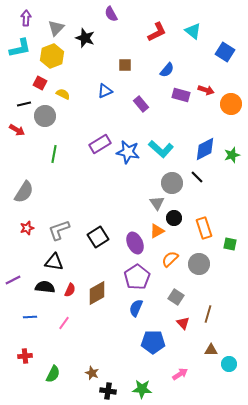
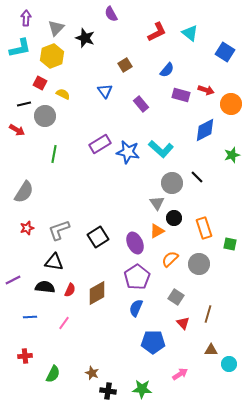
cyan triangle at (193, 31): moved 3 px left, 2 px down
brown square at (125, 65): rotated 32 degrees counterclockwise
blue triangle at (105, 91): rotated 42 degrees counterclockwise
blue diamond at (205, 149): moved 19 px up
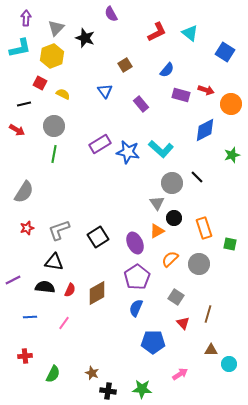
gray circle at (45, 116): moved 9 px right, 10 px down
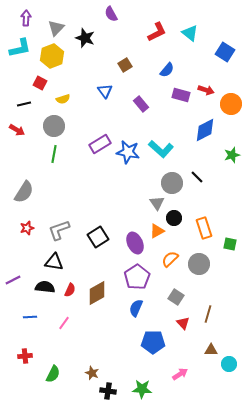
yellow semicircle at (63, 94): moved 5 px down; rotated 136 degrees clockwise
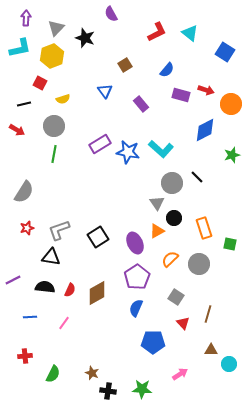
black triangle at (54, 262): moved 3 px left, 5 px up
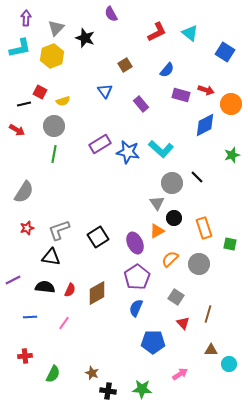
red square at (40, 83): moved 9 px down
yellow semicircle at (63, 99): moved 2 px down
blue diamond at (205, 130): moved 5 px up
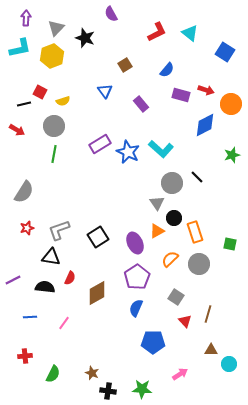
blue star at (128, 152): rotated 15 degrees clockwise
orange rectangle at (204, 228): moved 9 px left, 4 px down
red semicircle at (70, 290): moved 12 px up
red triangle at (183, 323): moved 2 px right, 2 px up
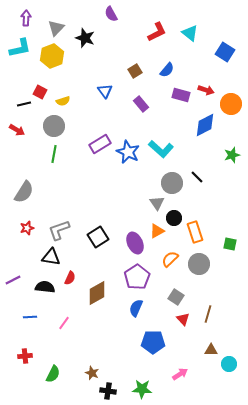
brown square at (125, 65): moved 10 px right, 6 px down
red triangle at (185, 321): moved 2 px left, 2 px up
